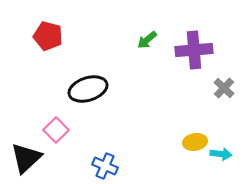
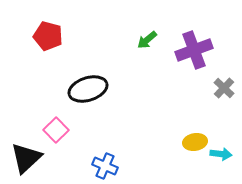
purple cross: rotated 15 degrees counterclockwise
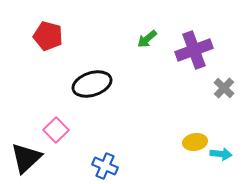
green arrow: moved 1 px up
black ellipse: moved 4 px right, 5 px up
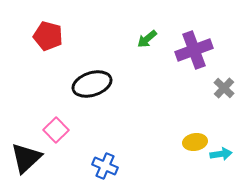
cyan arrow: rotated 15 degrees counterclockwise
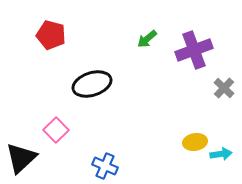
red pentagon: moved 3 px right, 1 px up
black triangle: moved 5 px left
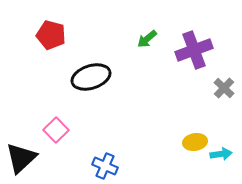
black ellipse: moved 1 px left, 7 px up
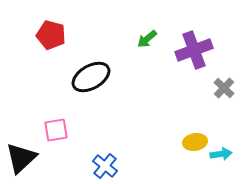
black ellipse: rotated 12 degrees counterclockwise
pink square: rotated 35 degrees clockwise
blue cross: rotated 15 degrees clockwise
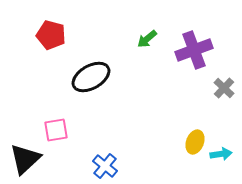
yellow ellipse: rotated 60 degrees counterclockwise
black triangle: moved 4 px right, 1 px down
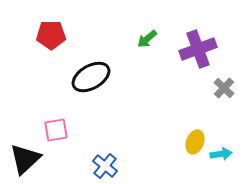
red pentagon: rotated 16 degrees counterclockwise
purple cross: moved 4 px right, 1 px up
